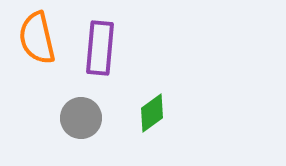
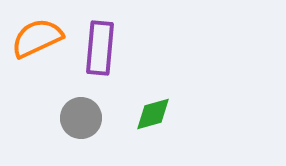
orange semicircle: rotated 78 degrees clockwise
green diamond: moved 1 px right, 1 px down; rotated 21 degrees clockwise
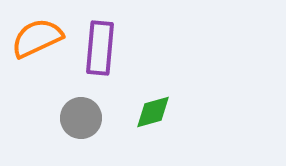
green diamond: moved 2 px up
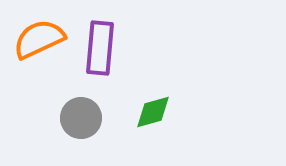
orange semicircle: moved 2 px right, 1 px down
